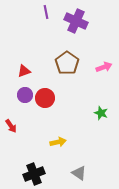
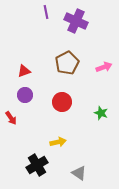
brown pentagon: rotated 10 degrees clockwise
red circle: moved 17 px right, 4 px down
red arrow: moved 8 px up
black cross: moved 3 px right, 9 px up; rotated 10 degrees counterclockwise
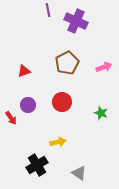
purple line: moved 2 px right, 2 px up
purple circle: moved 3 px right, 10 px down
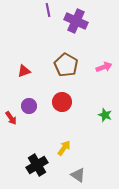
brown pentagon: moved 1 px left, 2 px down; rotated 15 degrees counterclockwise
purple circle: moved 1 px right, 1 px down
green star: moved 4 px right, 2 px down
yellow arrow: moved 6 px right, 6 px down; rotated 42 degrees counterclockwise
gray triangle: moved 1 px left, 2 px down
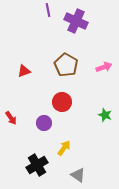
purple circle: moved 15 px right, 17 px down
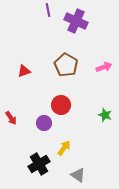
red circle: moved 1 px left, 3 px down
black cross: moved 2 px right, 1 px up
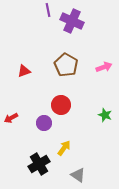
purple cross: moved 4 px left
red arrow: rotated 96 degrees clockwise
